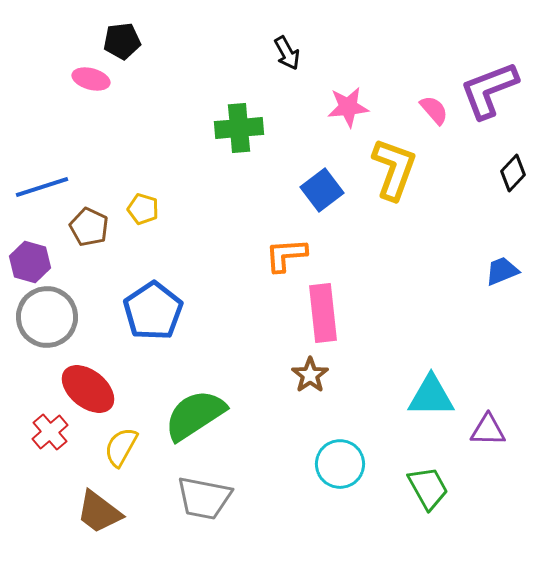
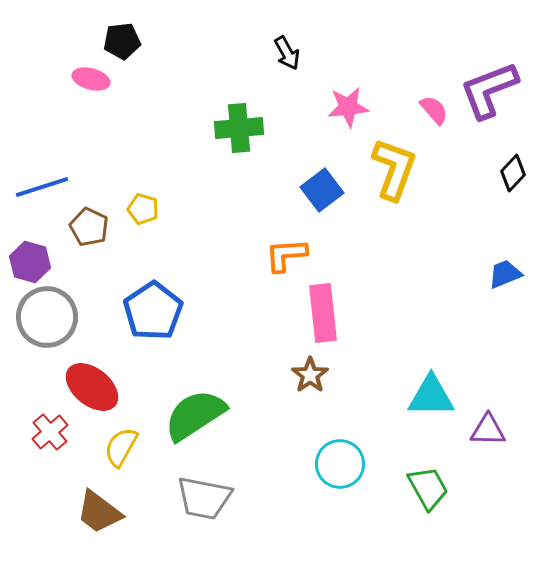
blue trapezoid: moved 3 px right, 3 px down
red ellipse: moved 4 px right, 2 px up
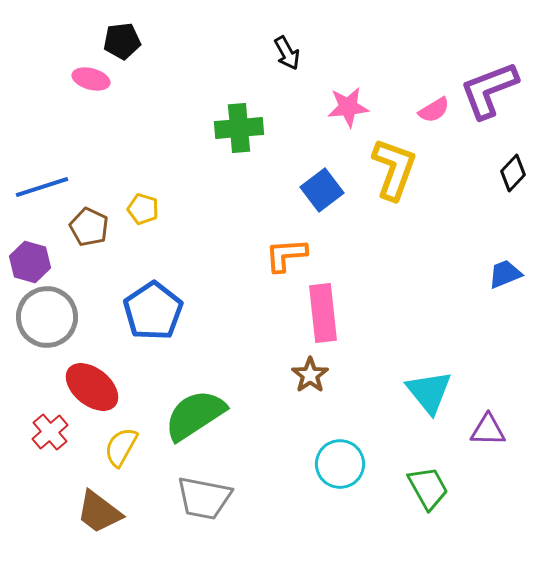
pink semicircle: rotated 100 degrees clockwise
cyan triangle: moved 2 px left, 4 px up; rotated 51 degrees clockwise
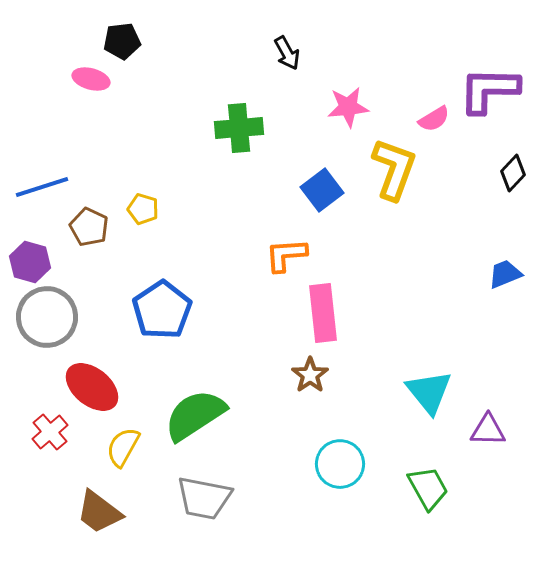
purple L-shape: rotated 22 degrees clockwise
pink semicircle: moved 9 px down
blue pentagon: moved 9 px right, 1 px up
yellow semicircle: moved 2 px right
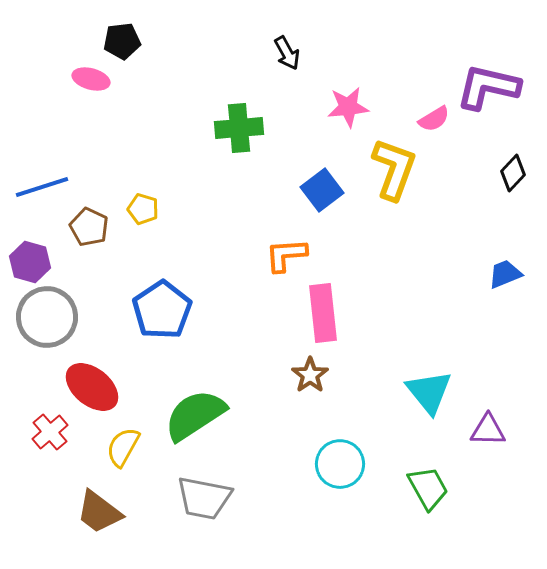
purple L-shape: moved 1 px left, 3 px up; rotated 12 degrees clockwise
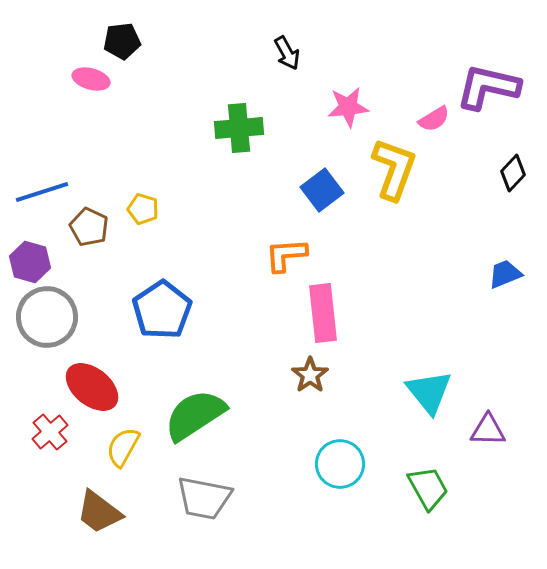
blue line: moved 5 px down
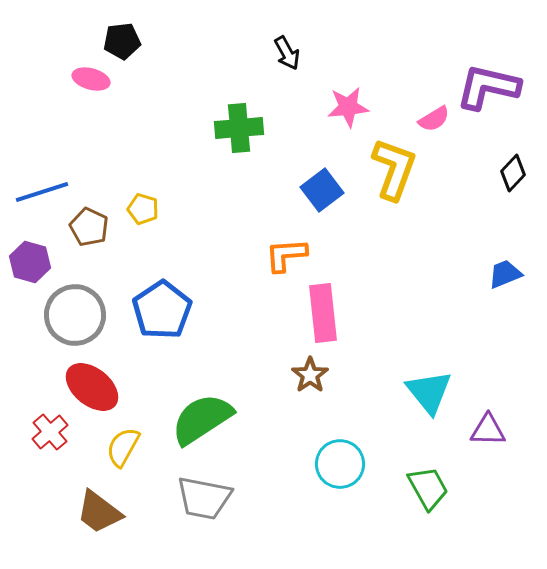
gray circle: moved 28 px right, 2 px up
green semicircle: moved 7 px right, 4 px down
